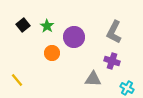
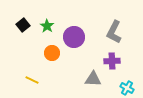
purple cross: rotated 21 degrees counterclockwise
yellow line: moved 15 px right; rotated 24 degrees counterclockwise
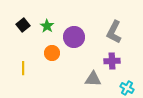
yellow line: moved 9 px left, 12 px up; rotated 64 degrees clockwise
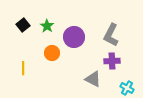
gray L-shape: moved 3 px left, 3 px down
gray triangle: rotated 24 degrees clockwise
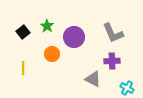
black square: moved 7 px down
gray L-shape: moved 2 px right, 2 px up; rotated 50 degrees counterclockwise
orange circle: moved 1 px down
